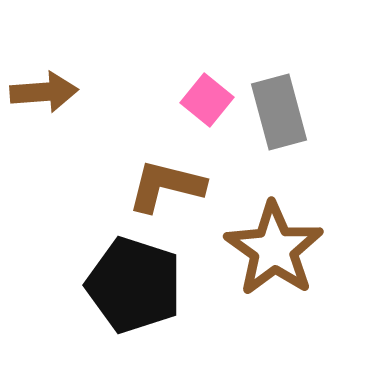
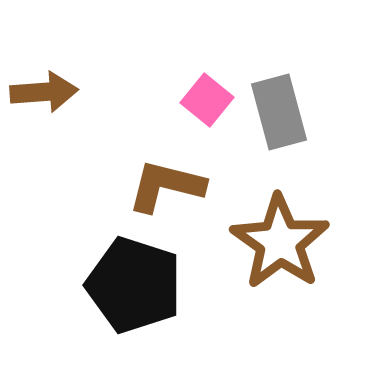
brown star: moved 6 px right, 7 px up
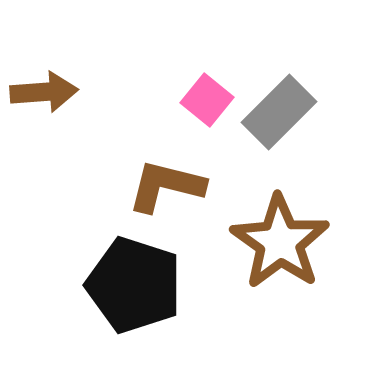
gray rectangle: rotated 60 degrees clockwise
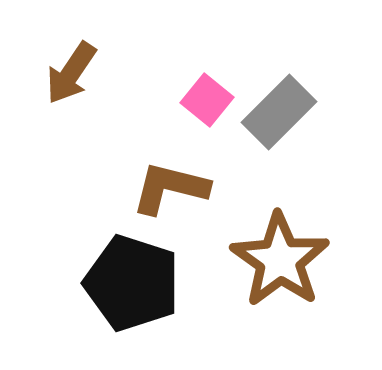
brown arrow: moved 27 px right, 19 px up; rotated 128 degrees clockwise
brown L-shape: moved 4 px right, 2 px down
brown star: moved 18 px down
black pentagon: moved 2 px left, 2 px up
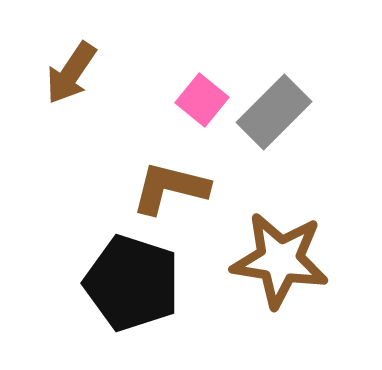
pink square: moved 5 px left
gray rectangle: moved 5 px left
brown star: rotated 26 degrees counterclockwise
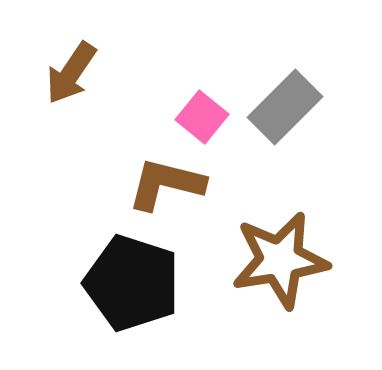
pink square: moved 17 px down
gray rectangle: moved 11 px right, 5 px up
brown L-shape: moved 4 px left, 4 px up
brown star: rotated 18 degrees counterclockwise
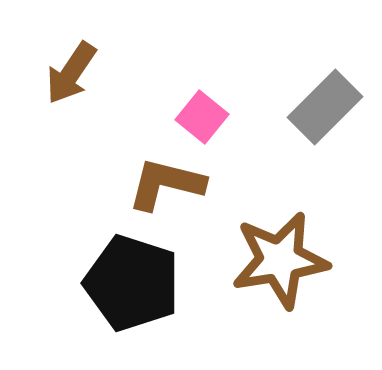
gray rectangle: moved 40 px right
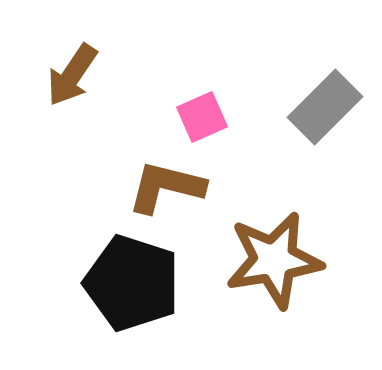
brown arrow: moved 1 px right, 2 px down
pink square: rotated 27 degrees clockwise
brown L-shape: moved 3 px down
brown star: moved 6 px left
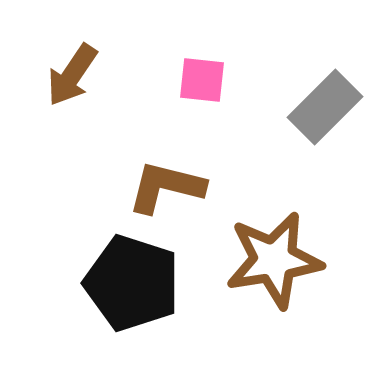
pink square: moved 37 px up; rotated 30 degrees clockwise
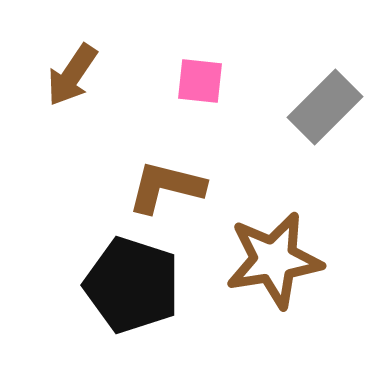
pink square: moved 2 px left, 1 px down
black pentagon: moved 2 px down
